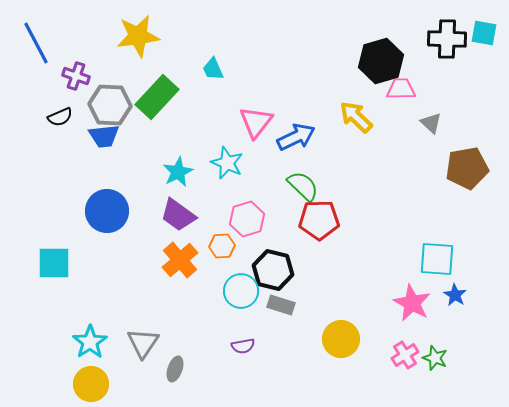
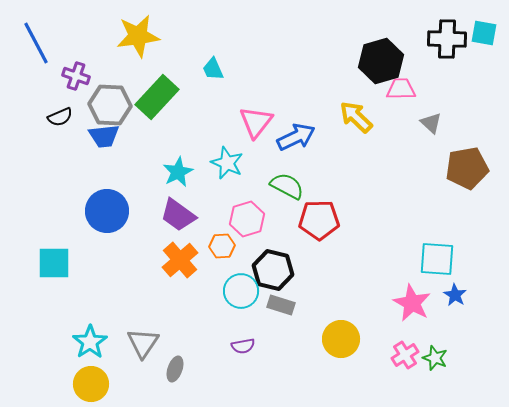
green semicircle at (303, 186): moved 16 px left; rotated 16 degrees counterclockwise
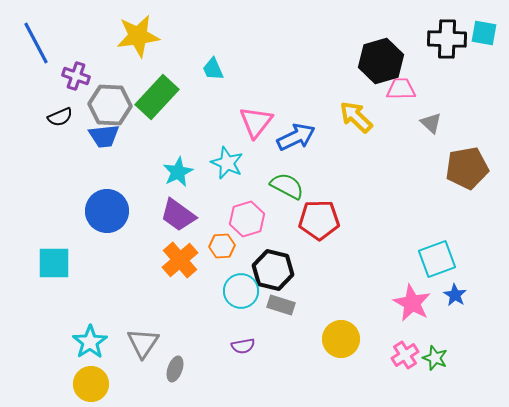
cyan square at (437, 259): rotated 24 degrees counterclockwise
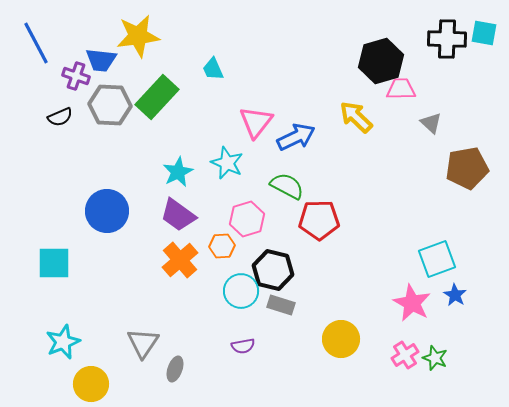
blue trapezoid at (104, 136): moved 3 px left, 76 px up; rotated 12 degrees clockwise
cyan star at (90, 342): moved 27 px left; rotated 12 degrees clockwise
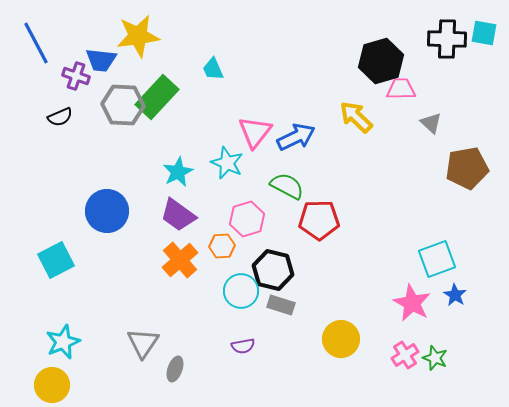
gray hexagon at (110, 105): moved 13 px right
pink triangle at (256, 122): moved 1 px left, 10 px down
cyan square at (54, 263): moved 2 px right, 3 px up; rotated 27 degrees counterclockwise
yellow circle at (91, 384): moved 39 px left, 1 px down
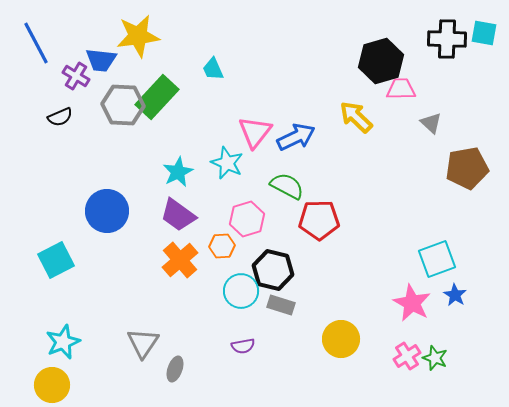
purple cross at (76, 76): rotated 12 degrees clockwise
pink cross at (405, 355): moved 2 px right, 1 px down
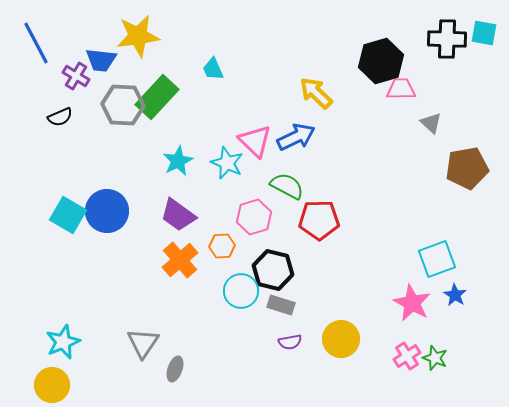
yellow arrow at (356, 117): moved 40 px left, 24 px up
pink triangle at (255, 132): moved 9 px down; rotated 24 degrees counterclockwise
cyan star at (178, 172): moved 11 px up
pink hexagon at (247, 219): moved 7 px right, 2 px up
cyan square at (56, 260): moved 12 px right, 45 px up; rotated 33 degrees counterclockwise
purple semicircle at (243, 346): moved 47 px right, 4 px up
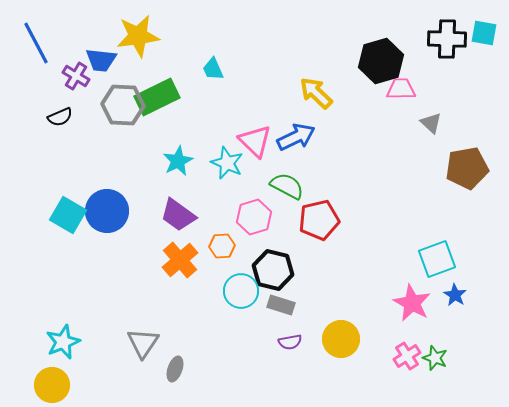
green rectangle at (157, 97): rotated 21 degrees clockwise
red pentagon at (319, 220): rotated 12 degrees counterclockwise
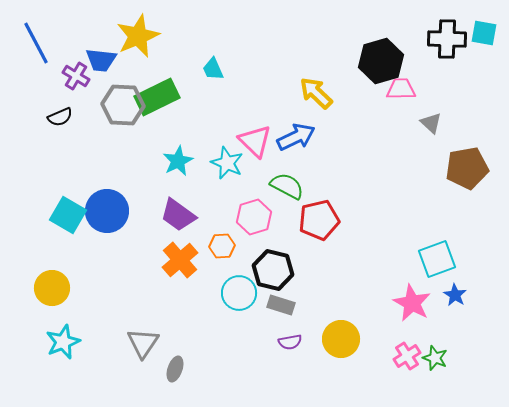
yellow star at (138, 36): rotated 15 degrees counterclockwise
cyan circle at (241, 291): moved 2 px left, 2 px down
yellow circle at (52, 385): moved 97 px up
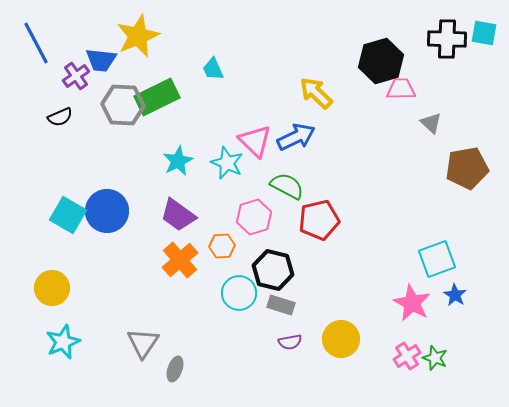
purple cross at (76, 76): rotated 24 degrees clockwise
